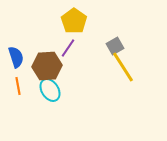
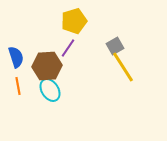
yellow pentagon: rotated 20 degrees clockwise
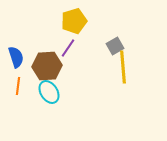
yellow line: rotated 28 degrees clockwise
orange line: rotated 18 degrees clockwise
cyan ellipse: moved 1 px left, 2 px down
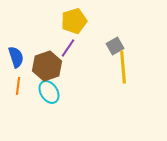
brown hexagon: rotated 16 degrees counterclockwise
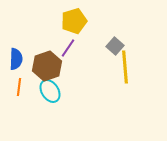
gray square: rotated 18 degrees counterclockwise
blue semicircle: moved 2 px down; rotated 20 degrees clockwise
yellow line: moved 2 px right
orange line: moved 1 px right, 1 px down
cyan ellipse: moved 1 px right, 1 px up
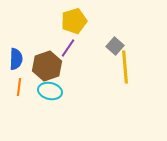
cyan ellipse: rotated 45 degrees counterclockwise
